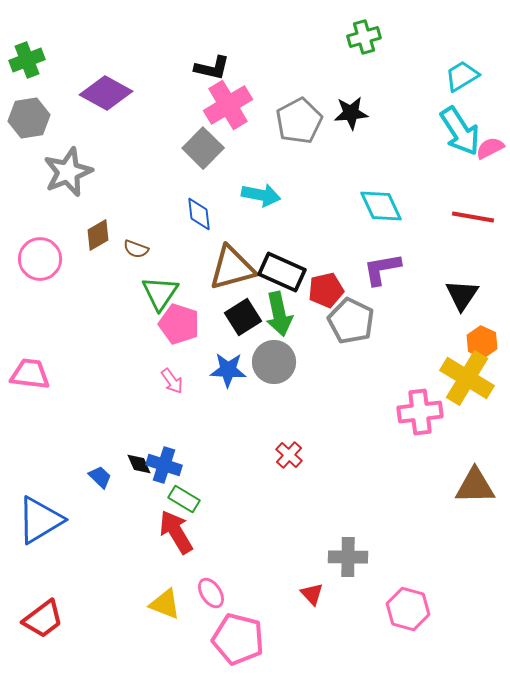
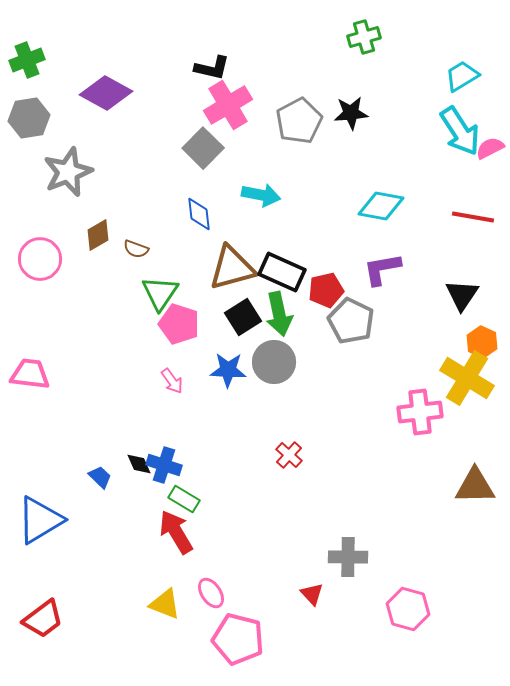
cyan diamond at (381, 206): rotated 54 degrees counterclockwise
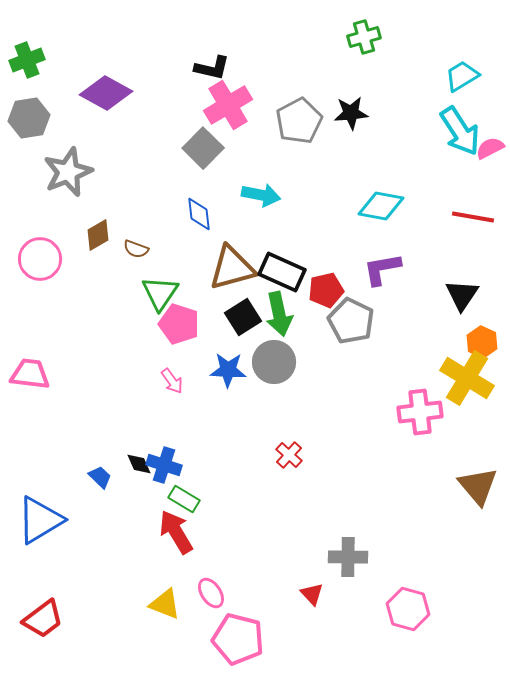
brown triangle at (475, 486): moved 3 px right; rotated 51 degrees clockwise
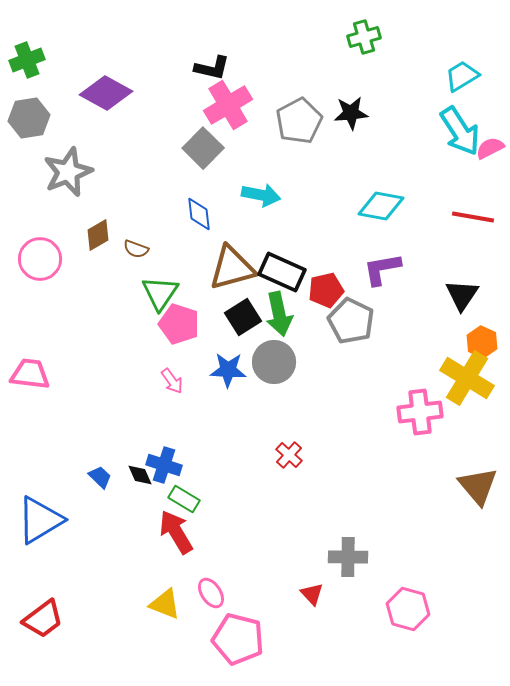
black diamond at (139, 464): moved 1 px right, 11 px down
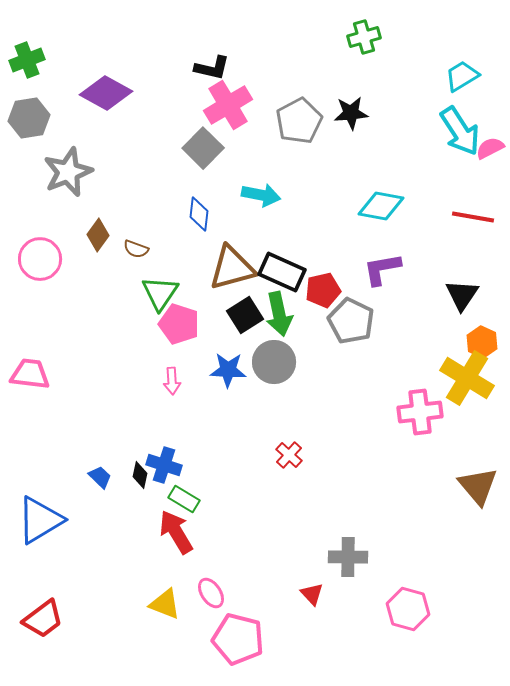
blue diamond at (199, 214): rotated 12 degrees clockwise
brown diamond at (98, 235): rotated 24 degrees counterclockwise
red pentagon at (326, 290): moved 3 px left
black square at (243, 317): moved 2 px right, 2 px up
pink arrow at (172, 381): rotated 32 degrees clockwise
black diamond at (140, 475): rotated 36 degrees clockwise
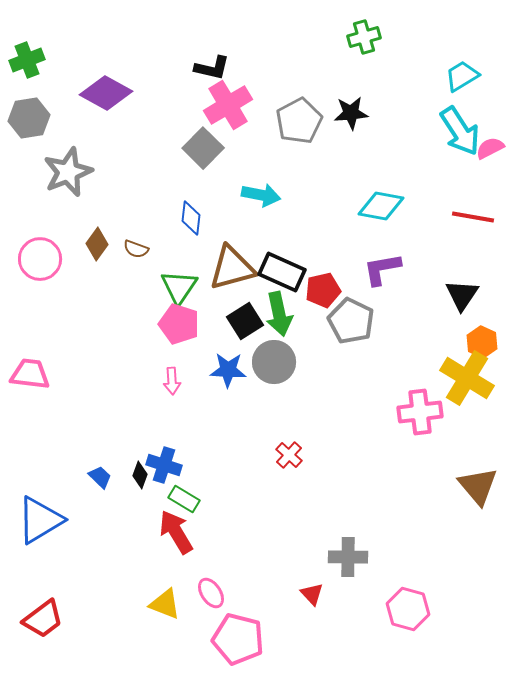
blue diamond at (199, 214): moved 8 px left, 4 px down
brown diamond at (98, 235): moved 1 px left, 9 px down
green triangle at (160, 293): moved 19 px right, 6 px up
black square at (245, 315): moved 6 px down
black diamond at (140, 475): rotated 8 degrees clockwise
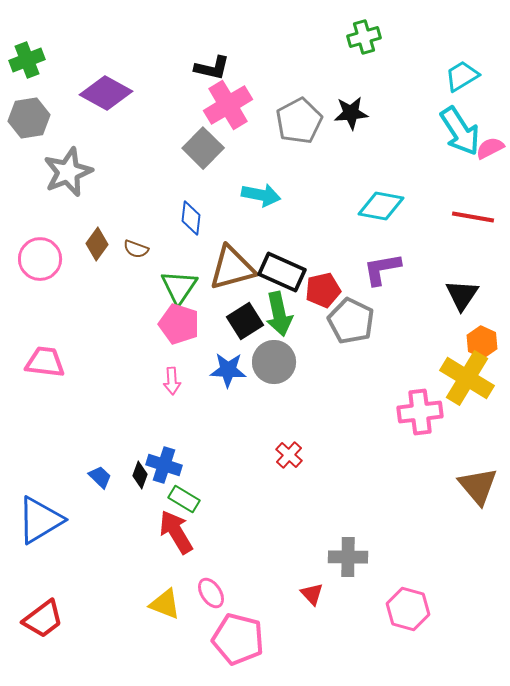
pink trapezoid at (30, 374): moved 15 px right, 12 px up
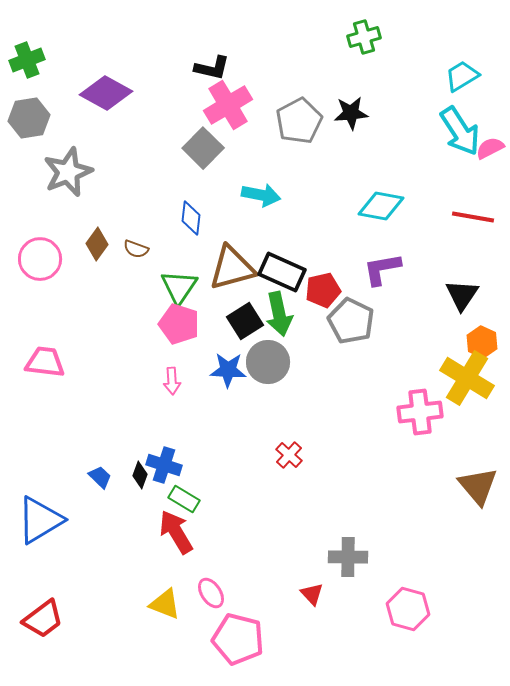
gray circle at (274, 362): moved 6 px left
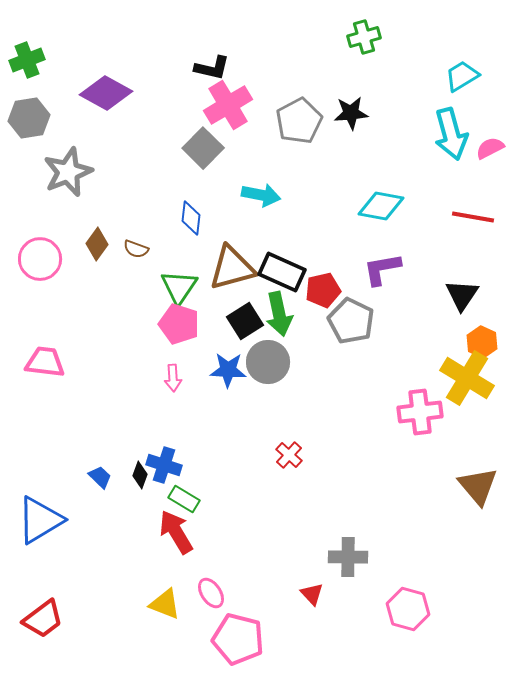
cyan arrow at (460, 131): moved 9 px left, 3 px down; rotated 18 degrees clockwise
pink arrow at (172, 381): moved 1 px right, 3 px up
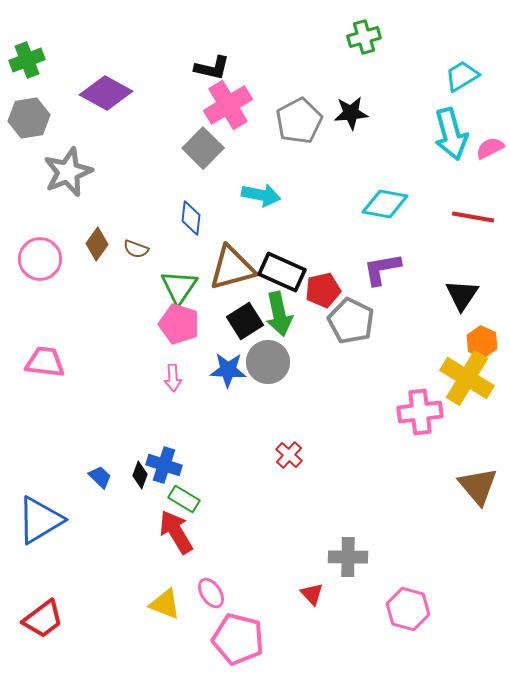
cyan diamond at (381, 206): moved 4 px right, 2 px up
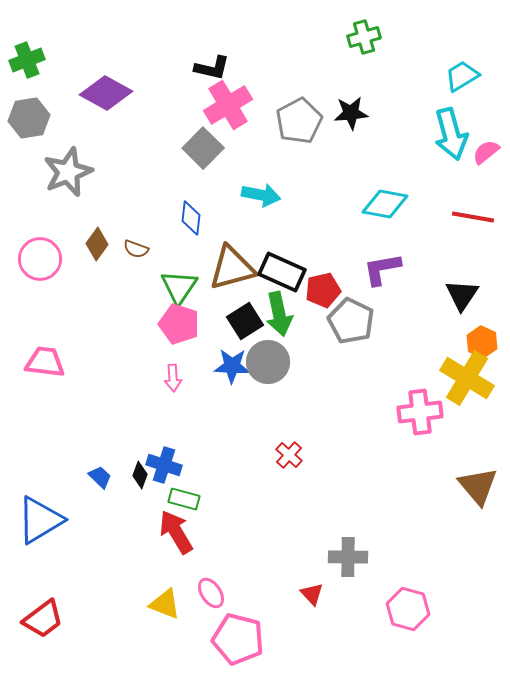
pink semicircle at (490, 148): moved 4 px left, 4 px down; rotated 12 degrees counterclockwise
blue star at (228, 370): moved 4 px right, 4 px up
green rectangle at (184, 499): rotated 16 degrees counterclockwise
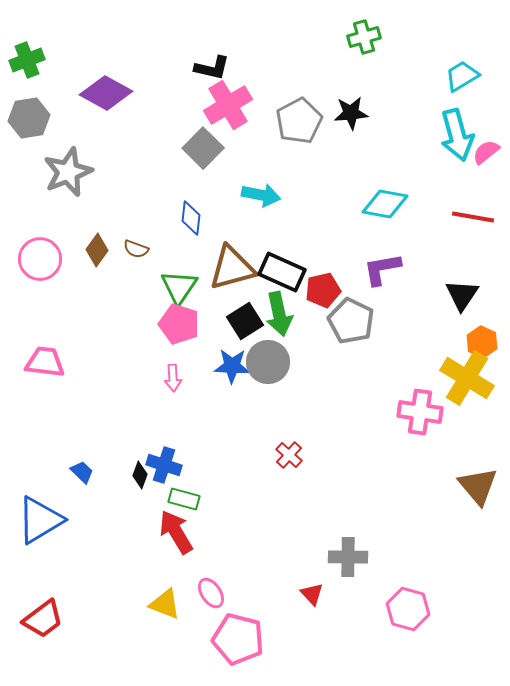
cyan arrow at (451, 134): moved 6 px right, 1 px down
brown diamond at (97, 244): moved 6 px down
pink cross at (420, 412): rotated 15 degrees clockwise
blue trapezoid at (100, 477): moved 18 px left, 5 px up
